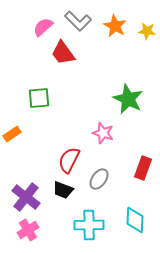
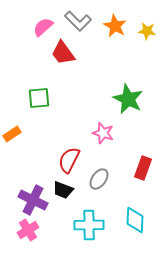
purple cross: moved 7 px right, 3 px down; rotated 12 degrees counterclockwise
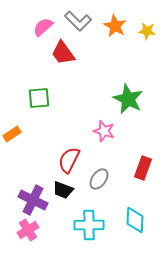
pink star: moved 1 px right, 2 px up
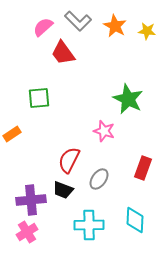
purple cross: moved 2 px left; rotated 32 degrees counterclockwise
pink cross: moved 1 px left, 2 px down
